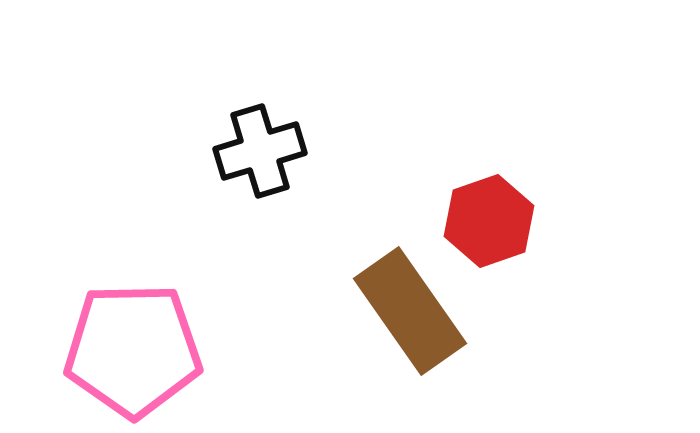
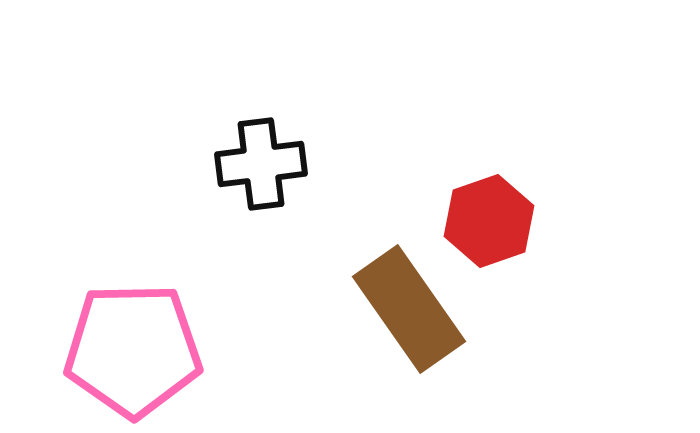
black cross: moved 1 px right, 13 px down; rotated 10 degrees clockwise
brown rectangle: moved 1 px left, 2 px up
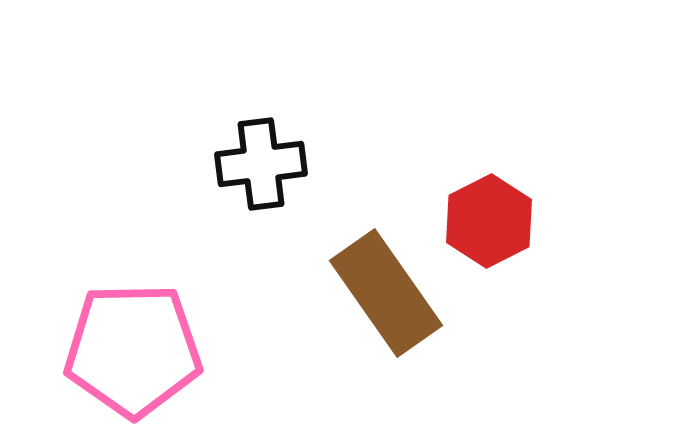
red hexagon: rotated 8 degrees counterclockwise
brown rectangle: moved 23 px left, 16 px up
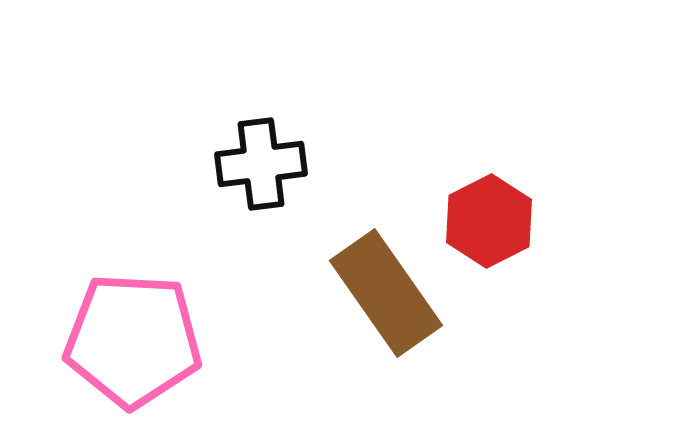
pink pentagon: moved 10 px up; rotated 4 degrees clockwise
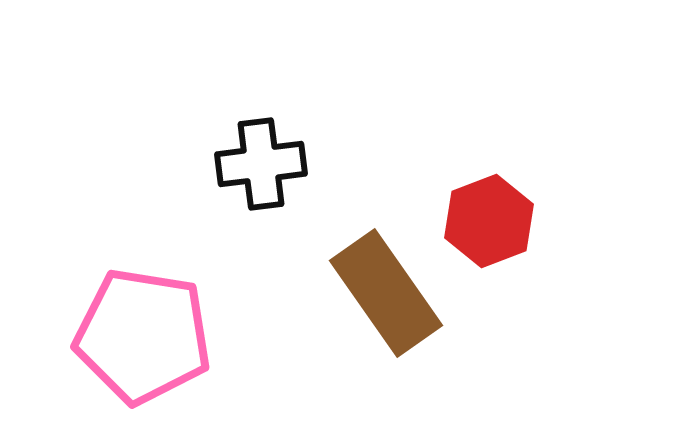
red hexagon: rotated 6 degrees clockwise
pink pentagon: moved 10 px right, 4 px up; rotated 6 degrees clockwise
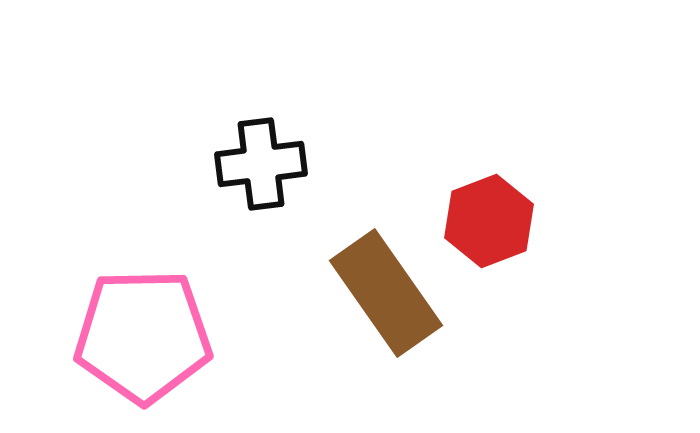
pink pentagon: rotated 10 degrees counterclockwise
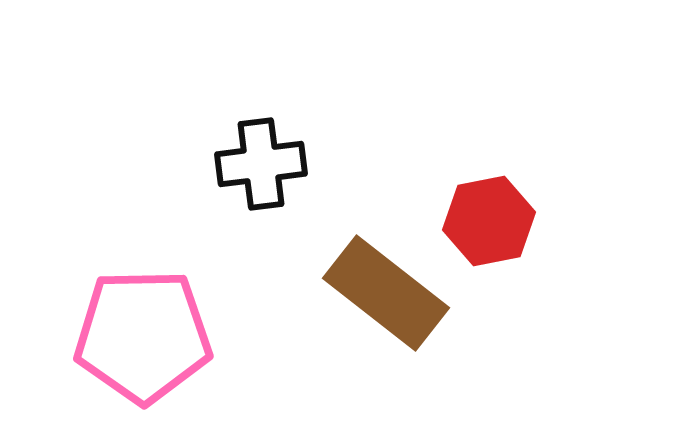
red hexagon: rotated 10 degrees clockwise
brown rectangle: rotated 17 degrees counterclockwise
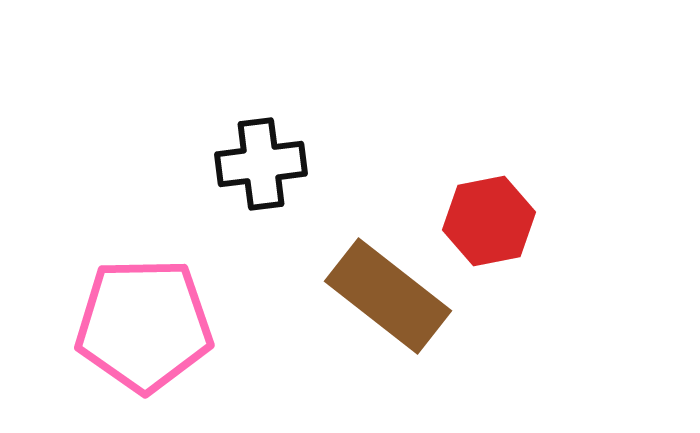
brown rectangle: moved 2 px right, 3 px down
pink pentagon: moved 1 px right, 11 px up
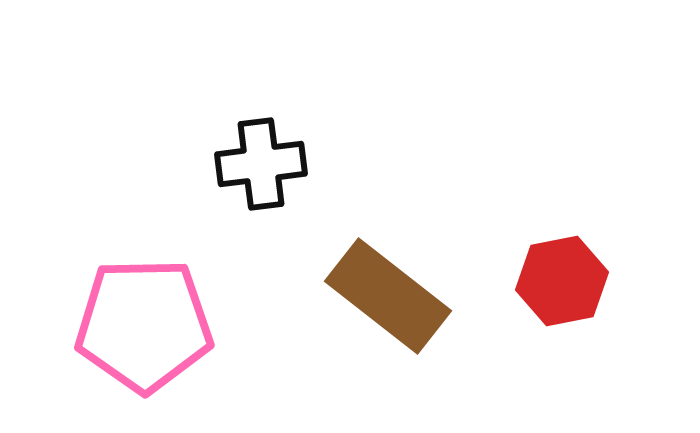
red hexagon: moved 73 px right, 60 px down
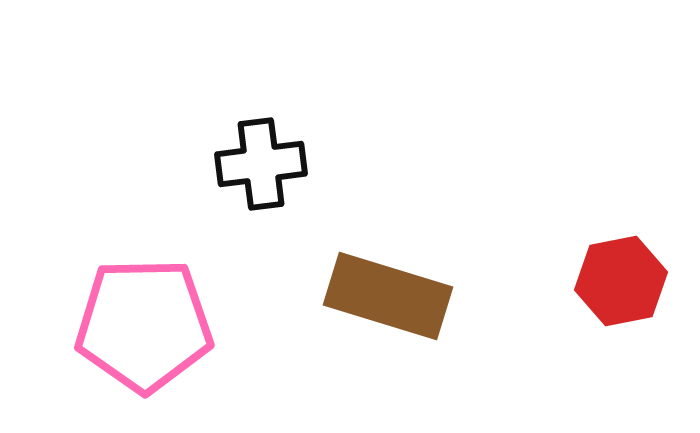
red hexagon: moved 59 px right
brown rectangle: rotated 21 degrees counterclockwise
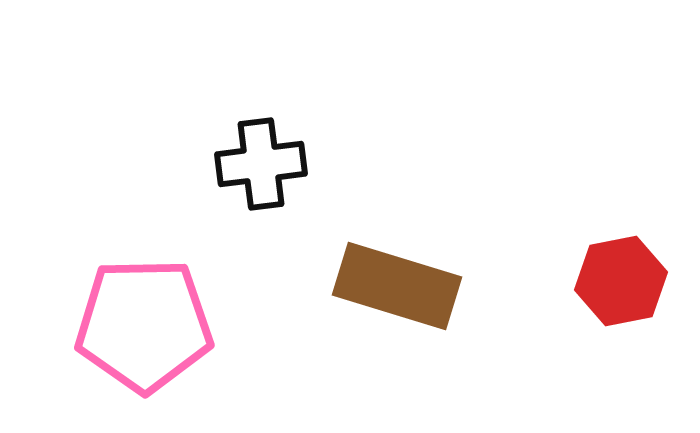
brown rectangle: moved 9 px right, 10 px up
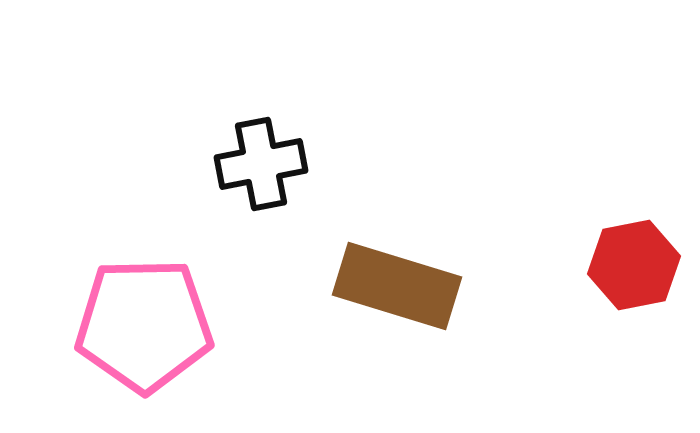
black cross: rotated 4 degrees counterclockwise
red hexagon: moved 13 px right, 16 px up
